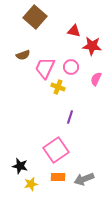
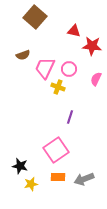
pink circle: moved 2 px left, 2 px down
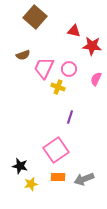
pink trapezoid: moved 1 px left
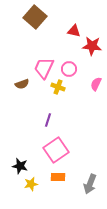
brown semicircle: moved 1 px left, 29 px down
pink semicircle: moved 5 px down
purple line: moved 22 px left, 3 px down
gray arrow: moved 6 px right, 5 px down; rotated 48 degrees counterclockwise
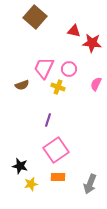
red star: moved 3 px up
brown semicircle: moved 1 px down
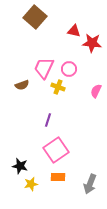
pink semicircle: moved 7 px down
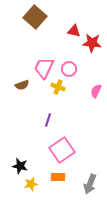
pink square: moved 6 px right
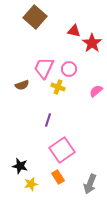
red star: rotated 30 degrees clockwise
pink semicircle: rotated 24 degrees clockwise
orange rectangle: rotated 56 degrees clockwise
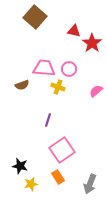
pink trapezoid: rotated 70 degrees clockwise
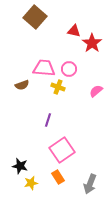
yellow star: moved 1 px up
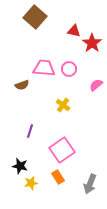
yellow cross: moved 5 px right, 18 px down; rotated 16 degrees clockwise
pink semicircle: moved 6 px up
purple line: moved 18 px left, 11 px down
